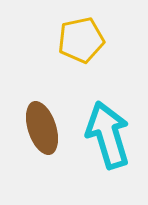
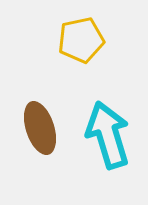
brown ellipse: moved 2 px left
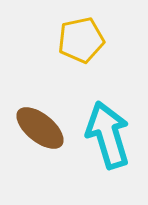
brown ellipse: rotated 33 degrees counterclockwise
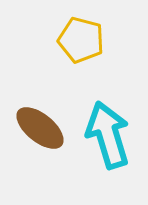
yellow pentagon: rotated 27 degrees clockwise
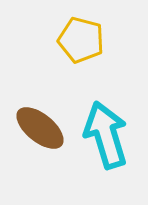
cyan arrow: moved 2 px left
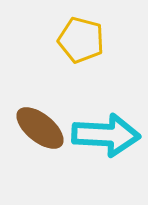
cyan arrow: rotated 110 degrees clockwise
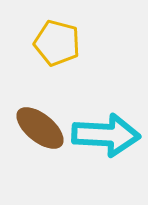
yellow pentagon: moved 24 px left, 3 px down
